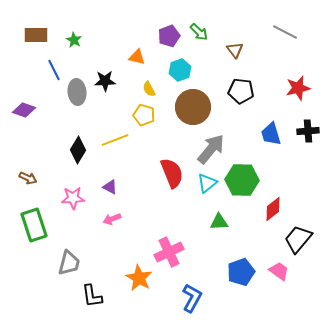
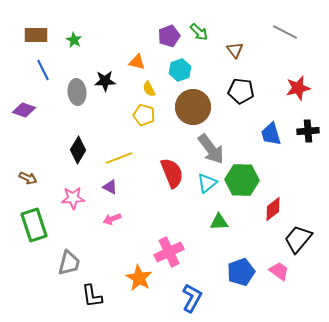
orange triangle: moved 5 px down
blue line: moved 11 px left
yellow line: moved 4 px right, 18 px down
gray arrow: rotated 104 degrees clockwise
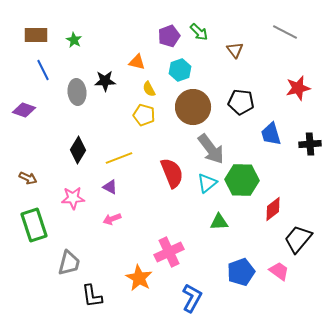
black pentagon: moved 11 px down
black cross: moved 2 px right, 13 px down
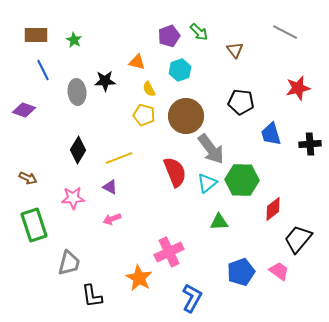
brown circle: moved 7 px left, 9 px down
red semicircle: moved 3 px right, 1 px up
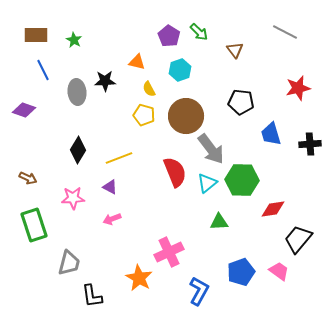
purple pentagon: rotated 20 degrees counterclockwise
red diamond: rotated 30 degrees clockwise
blue L-shape: moved 7 px right, 7 px up
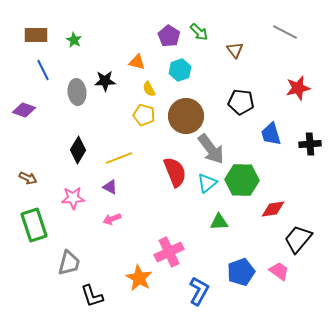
black L-shape: rotated 10 degrees counterclockwise
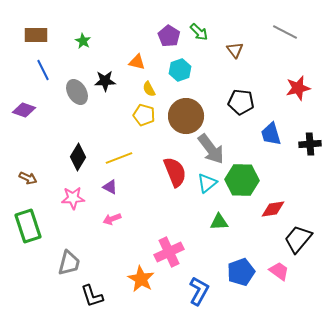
green star: moved 9 px right, 1 px down
gray ellipse: rotated 25 degrees counterclockwise
black diamond: moved 7 px down
green rectangle: moved 6 px left, 1 px down
orange star: moved 2 px right, 1 px down
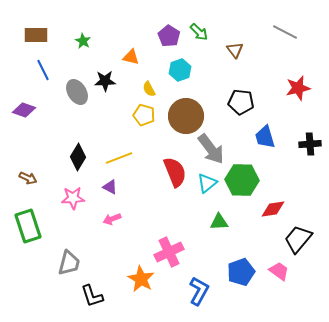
orange triangle: moved 6 px left, 5 px up
blue trapezoid: moved 6 px left, 3 px down
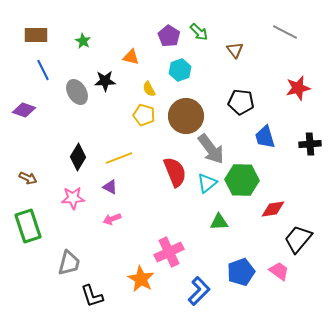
blue L-shape: rotated 16 degrees clockwise
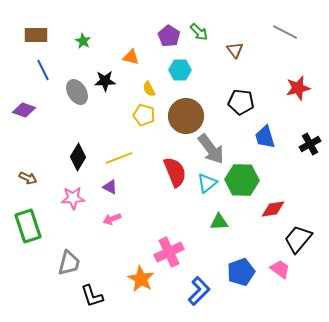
cyan hexagon: rotated 20 degrees clockwise
black cross: rotated 25 degrees counterclockwise
pink trapezoid: moved 1 px right, 2 px up
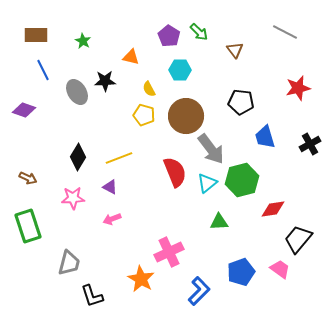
green hexagon: rotated 16 degrees counterclockwise
